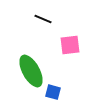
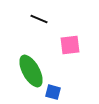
black line: moved 4 px left
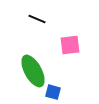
black line: moved 2 px left
green ellipse: moved 2 px right
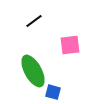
black line: moved 3 px left, 2 px down; rotated 60 degrees counterclockwise
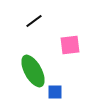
blue square: moved 2 px right; rotated 14 degrees counterclockwise
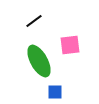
green ellipse: moved 6 px right, 10 px up
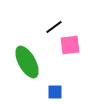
black line: moved 20 px right, 6 px down
green ellipse: moved 12 px left, 1 px down
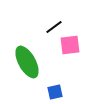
blue square: rotated 14 degrees counterclockwise
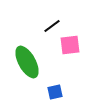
black line: moved 2 px left, 1 px up
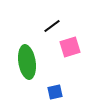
pink square: moved 2 px down; rotated 10 degrees counterclockwise
green ellipse: rotated 20 degrees clockwise
